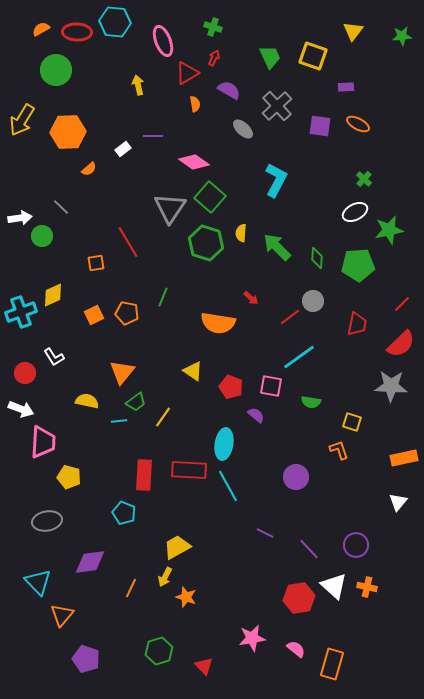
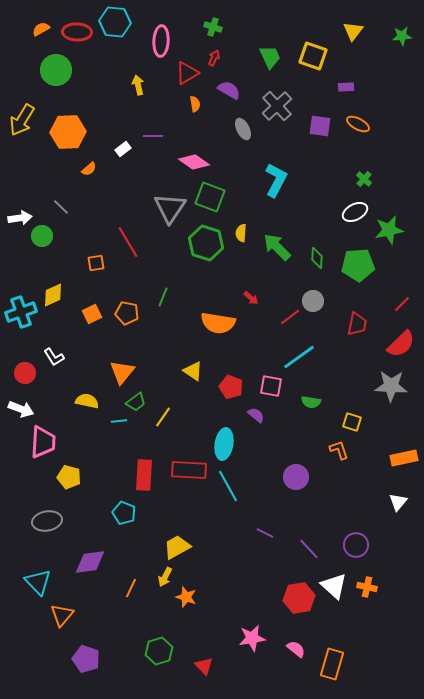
pink ellipse at (163, 41): moved 2 px left; rotated 24 degrees clockwise
gray ellipse at (243, 129): rotated 20 degrees clockwise
green square at (210, 197): rotated 20 degrees counterclockwise
orange square at (94, 315): moved 2 px left, 1 px up
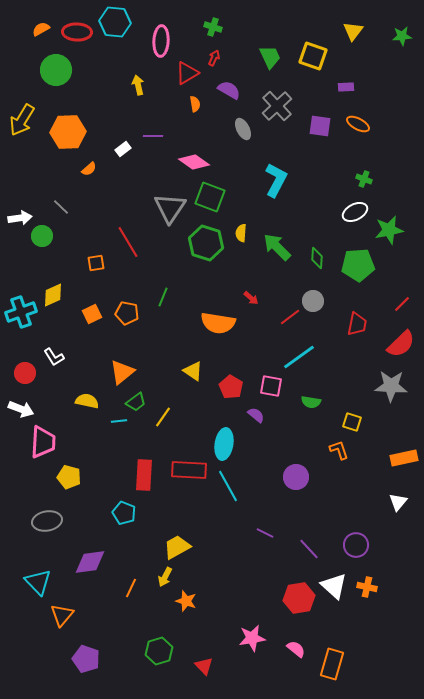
green cross at (364, 179): rotated 21 degrees counterclockwise
orange triangle at (122, 372): rotated 12 degrees clockwise
red pentagon at (231, 387): rotated 10 degrees clockwise
orange star at (186, 597): moved 4 px down
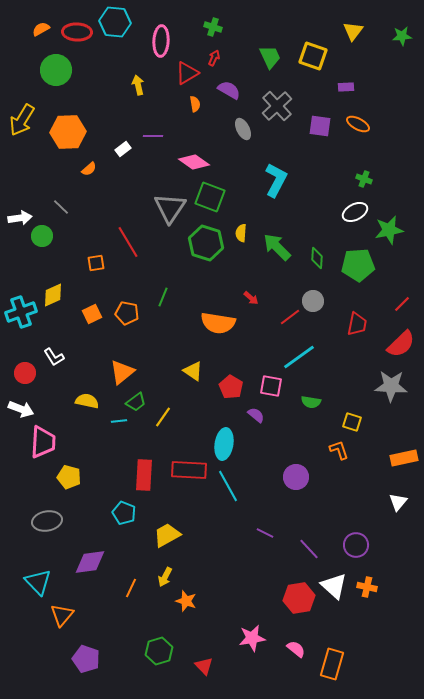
yellow trapezoid at (177, 547): moved 10 px left, 12 px up
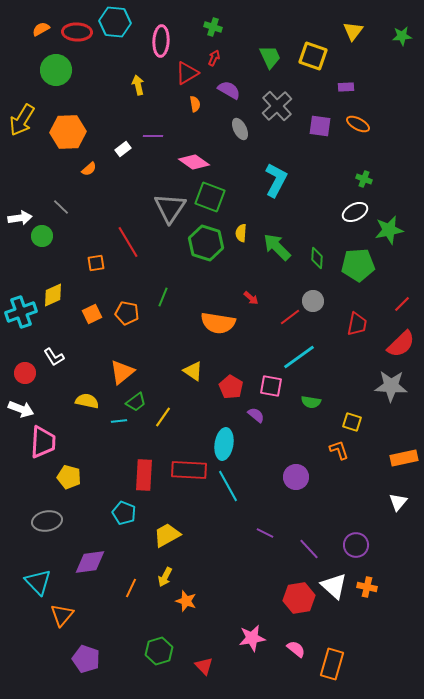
gray ellipse at (243, 129): moved 3 px left
